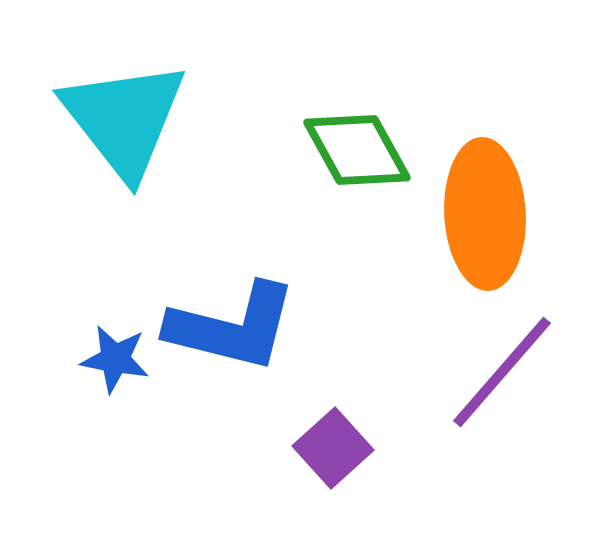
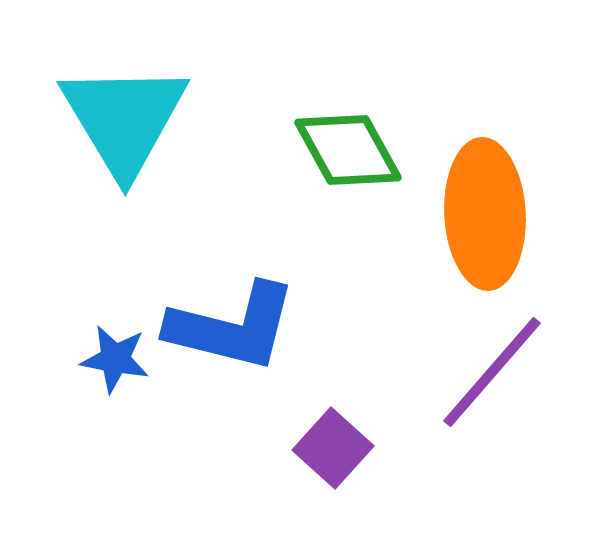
cyan triangle: rotated 7 degrees clockwise
green diamond: moved 9 px left
purple line: moved 10 px left
purple square: rotated 6 degrees counterclockwise
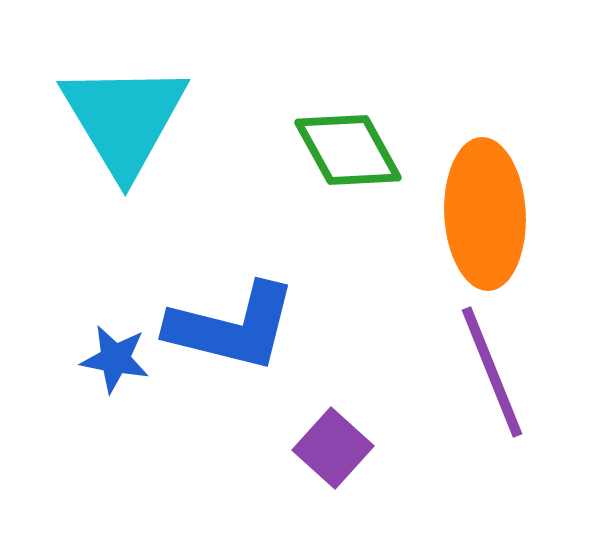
purple line: rotated 63 degrees counterclockwise
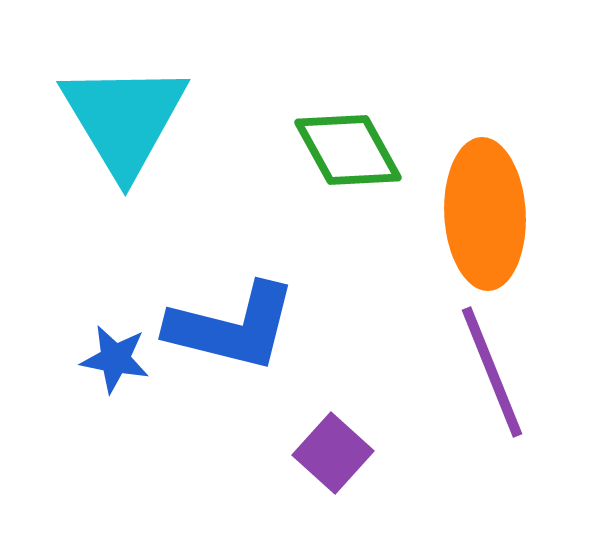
purple square: moved 5 px down
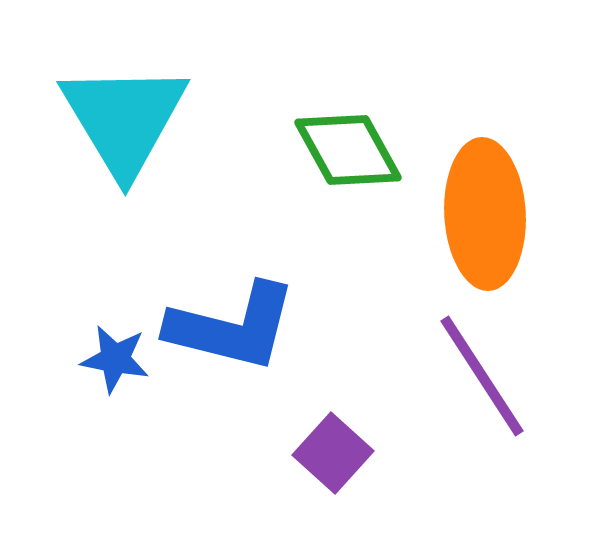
purple line: moved 10 px left, 4 px down; rotated 11 degrees counterclockwise
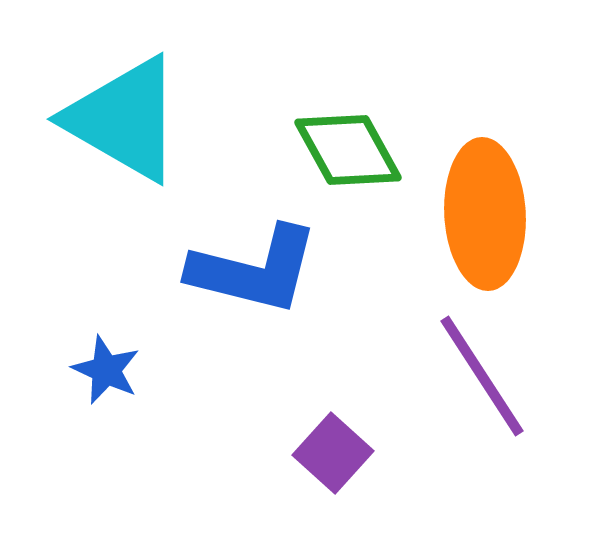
cyan triangle: rotated 29 degrees counterclockwise
blue L-shape: moved 22 px right, 57 px up
blue star: moved 9 px left, 11 px down; rotated 14 degrees clockwise
